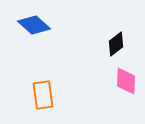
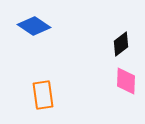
blue diamond: moved 1 px down; rotated 8 degrees counterclockwise
black diamond: moved 5 px right
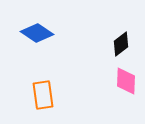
blue diamond: moved 3 px right, 7 px down
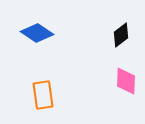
black diamond: moved 9 px up
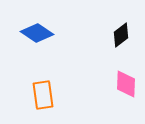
pink diamond: moved 3 px down
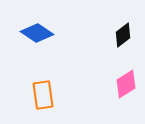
black diamond: moved 2 px right
pink diamond: rotated 56 degrees clockwise
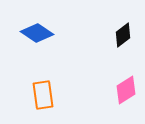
pink diamond: moved 6 px down
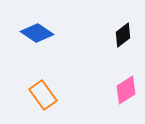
orange rectangle: rotated 28 degrees counterclockwise
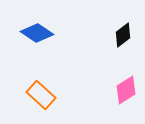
orange rectangle: moved 2 px left; rotated 12 degrees counterclockwise
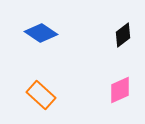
blue diamond: moved 4 px right
pink diamond: moved 6 px left; rotated 8 degrees clockwise
